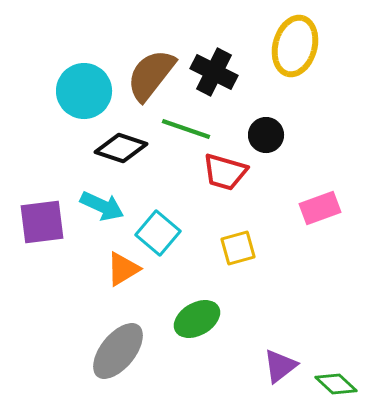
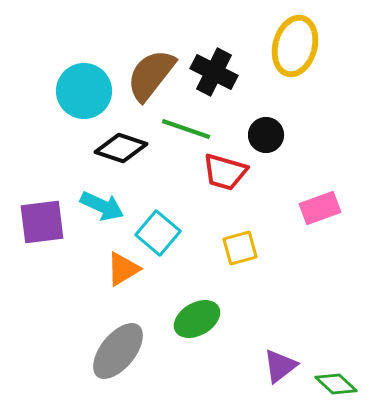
yellow square: moved 2 px right
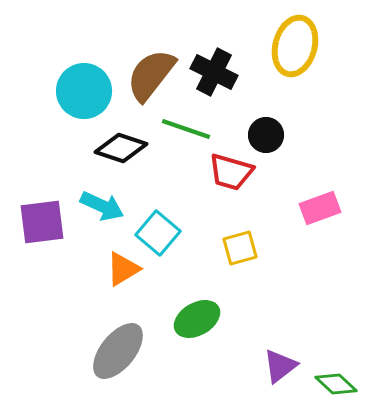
red trapezoid: moved 6 px right
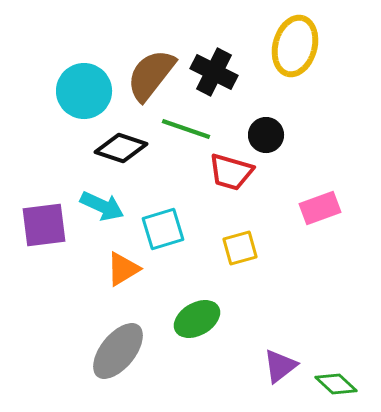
purple square: moved 2 px right, 3 px down
cyan square: moved 5 px right, 4 px up; rotated 33 degrees clockwise
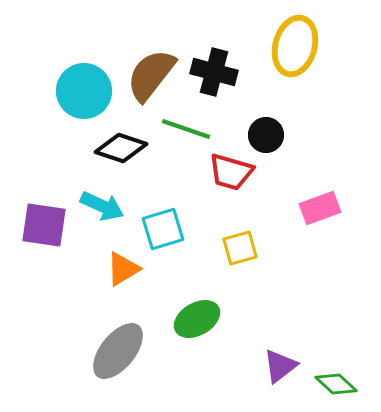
black cross: rotated 12 degrees counterclockwise
purple square: rotated 15 degrees clockwise
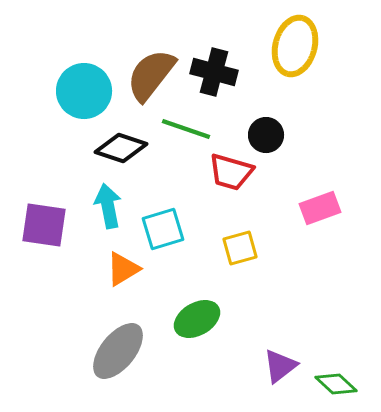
cyan arrow: moved 6 px right; rotated 126 degrees counterclockwise
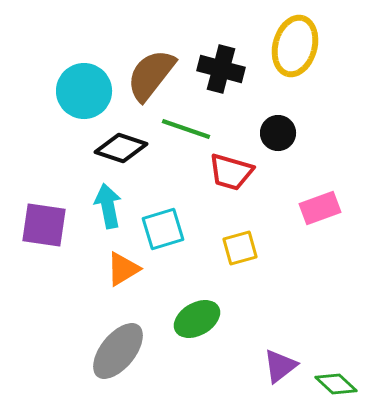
black cross: moved 7 px right, 3 px up
black circle: moved 12 px right, 2 px up
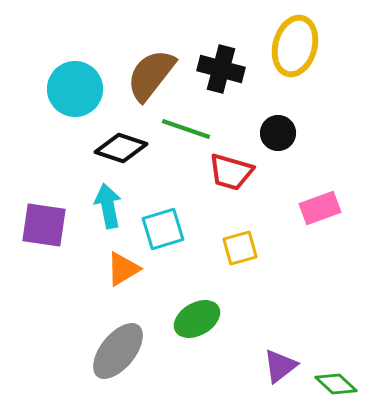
cyan circle: moved 9 px left, 2 px up
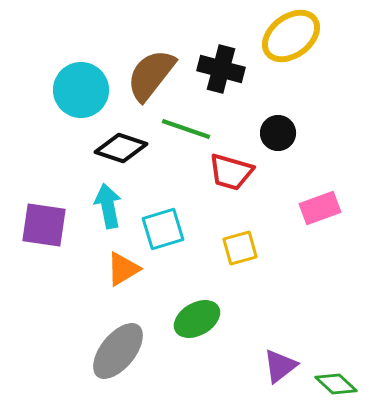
yellow ellipse: moved 4 px left, 10 px up; rotated 38 degrees clockwise
cyan circle: moved 6 px right, 1 px down
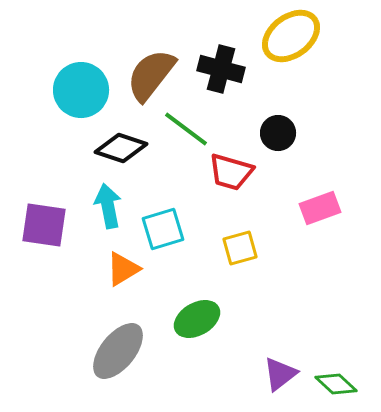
green line: rotated 18 degrees clockwise
purple triangle: moved 8 px down
